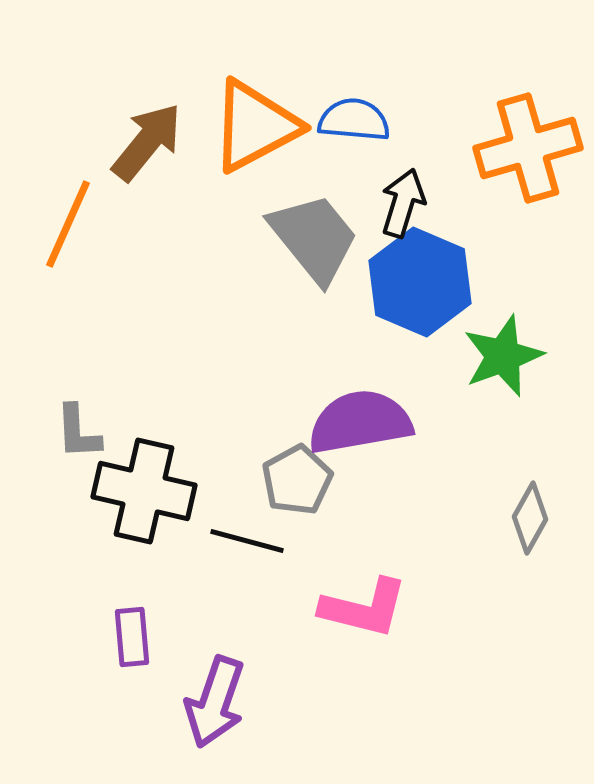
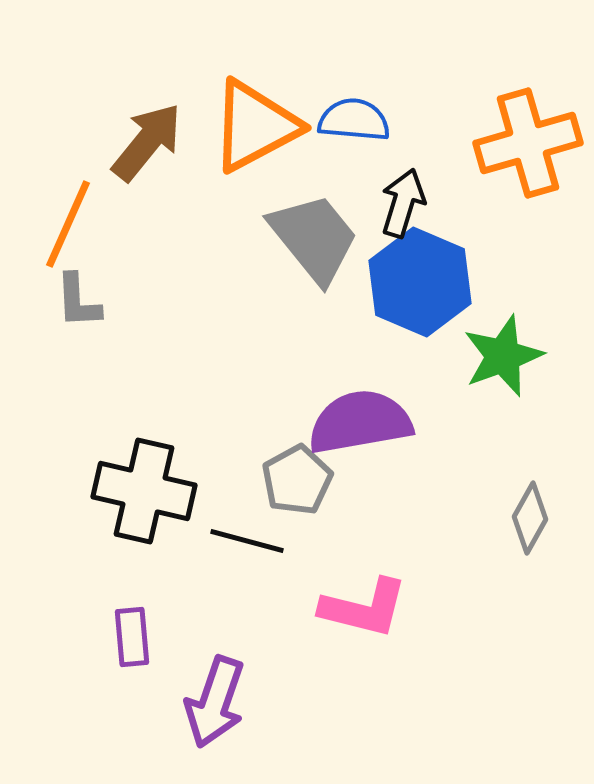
orange cross: moved 5 px up
gray L-shape: moved 131 px up
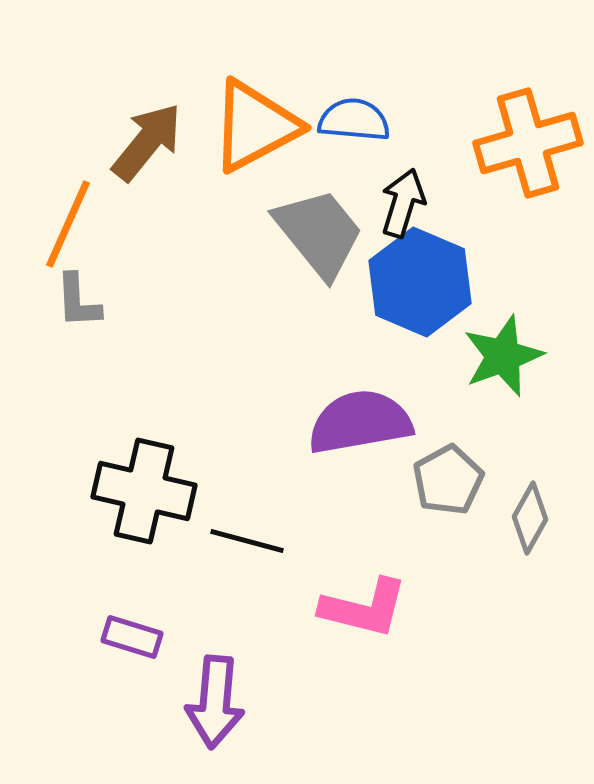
gray trapezoid: moved 5 px right, 5 px up
gray pentagon: moved 151 px right
purple rectangle: rotated 68 degrees counterclockwise
purple arrow: rotated 14 degrees counterclockwise
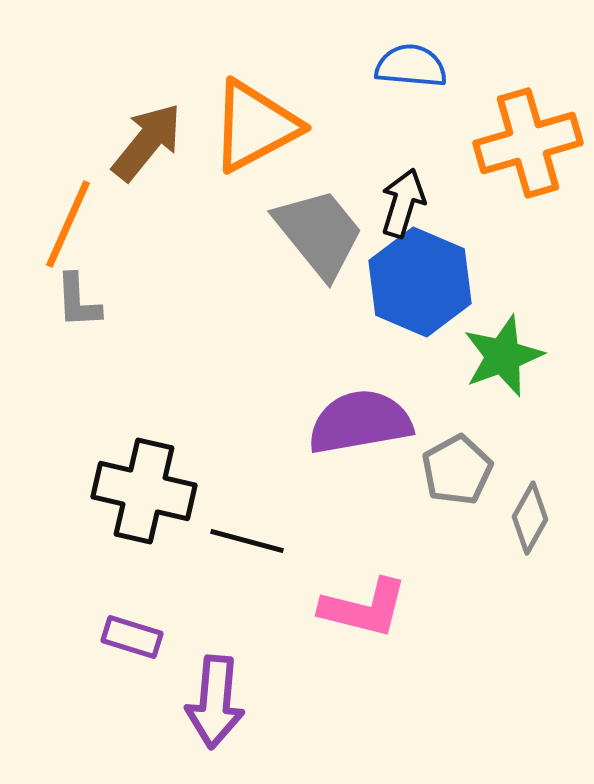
blue semicircle: moved 57 px right, 54 px up
gray pentagon: moved 9 px right, 10 px up
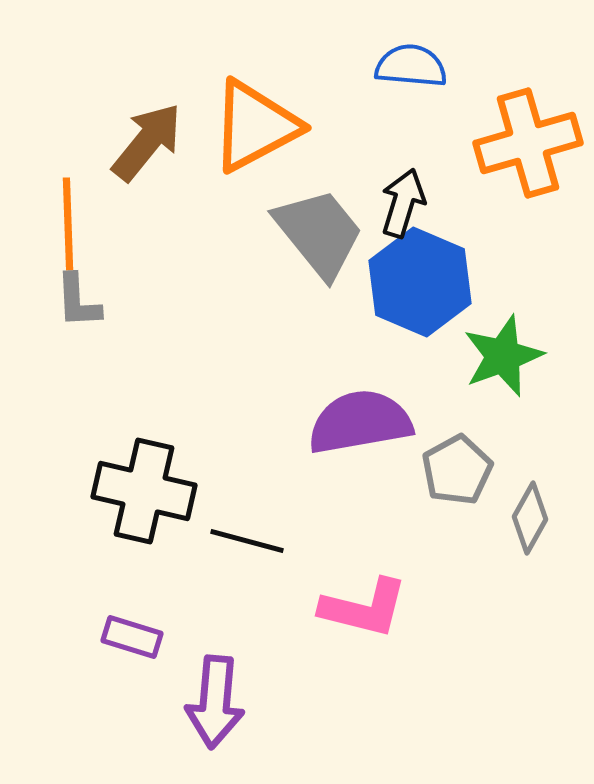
orange line: rotated 26 degrees counterclockwise
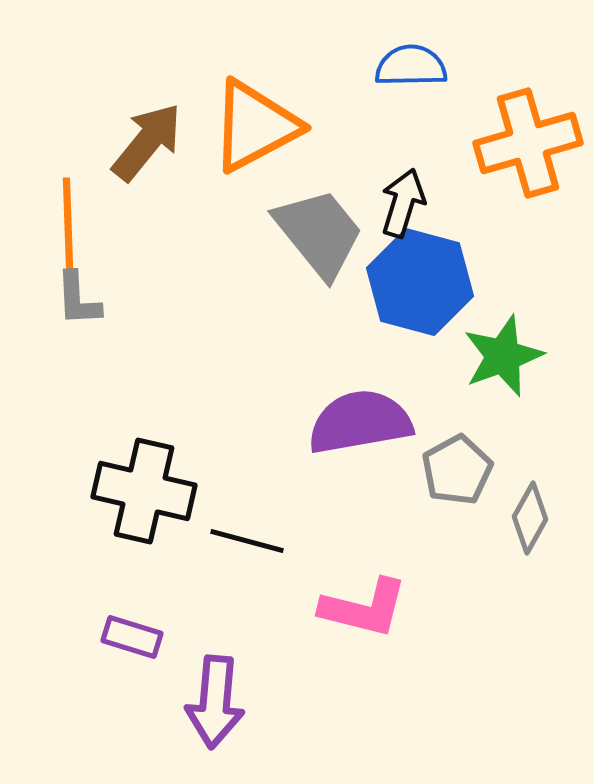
blue semicircle: rotated 6 degrees counterclockwise
blue hexagon: rotated 8 degrees counterclockwise
gray L-shape: moved 2 px up
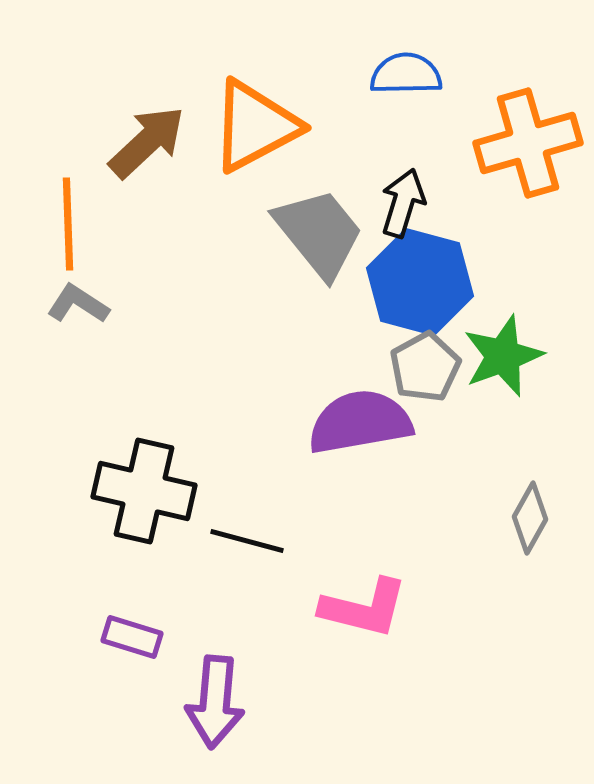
blue semicircle: moved 5 px left, 8 px down
brown arrow: rotated 8 degrees clockwise
gray L-shape: moved 5 px down; rotated 126 degrees clockwise
gray pentagon: moved 32 px left, 103 px up
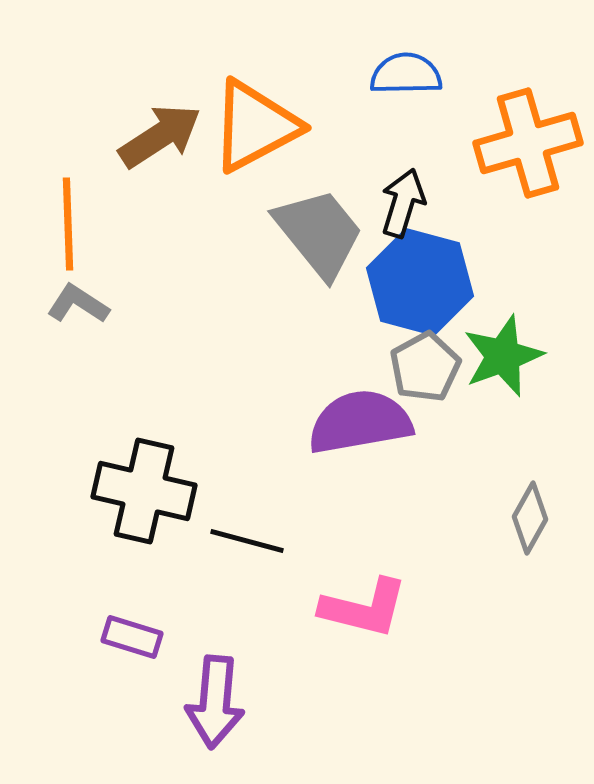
brown arrow: moved 13 px right, 6 px up; rotated 10 degrees clockwise
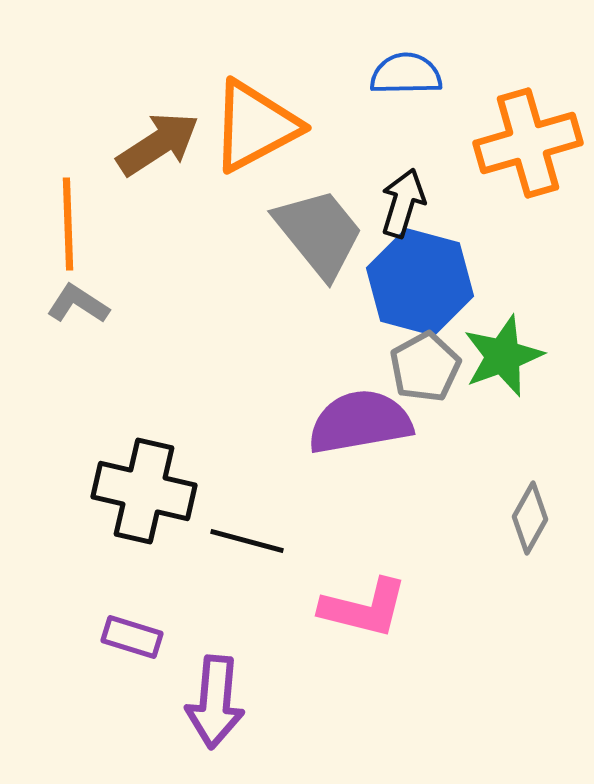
brown arrow: moved 2 px left, 8 px down
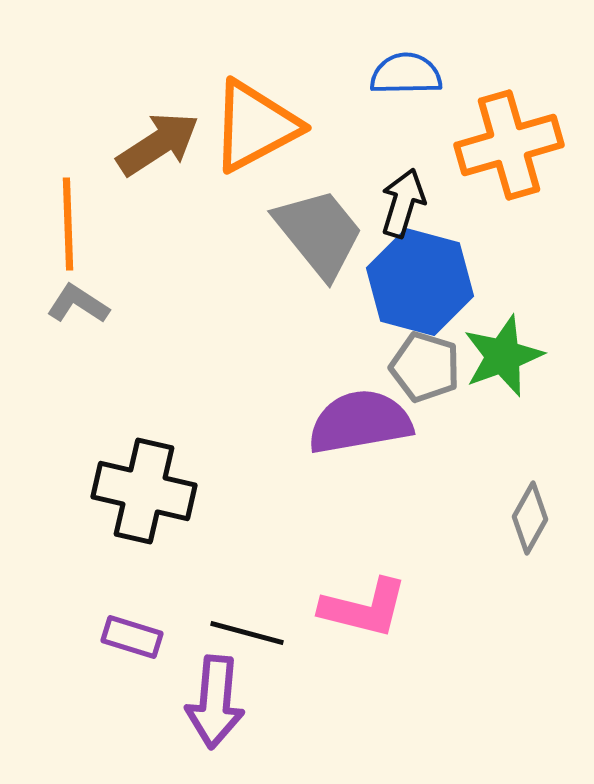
orange cross: moved 19 px left, 2 px down
gray pentagon: rotated 26 degrees counterclockwise
black line: moved 92 px down
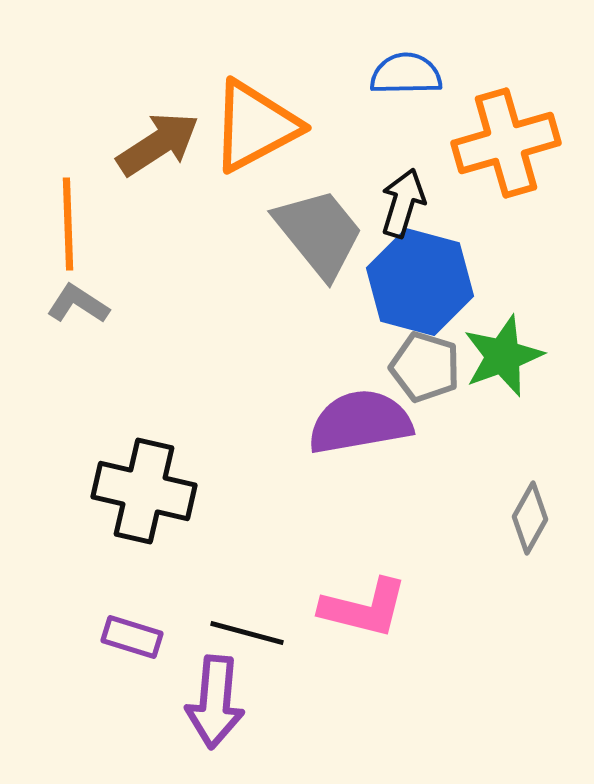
orange cross: moved 3 px left, 2 px up
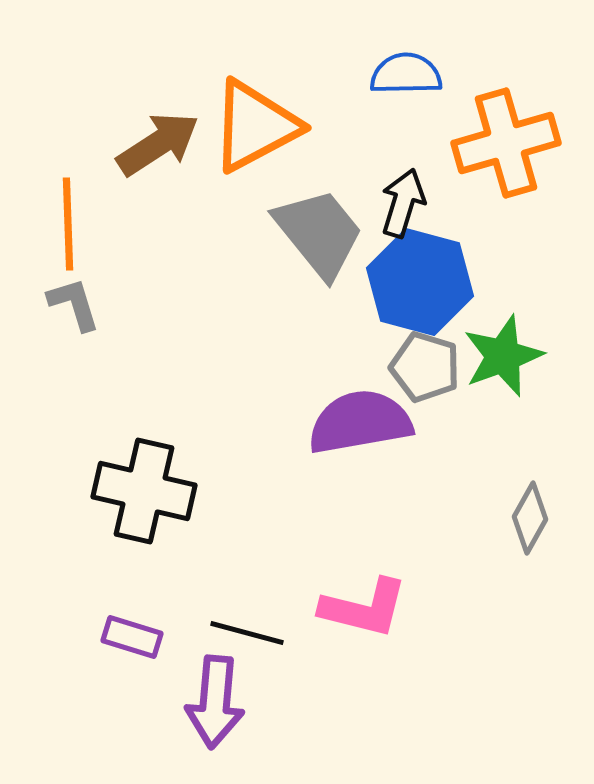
gray L-shape: moved 4 px left; rotated 40 degrees clockwise
